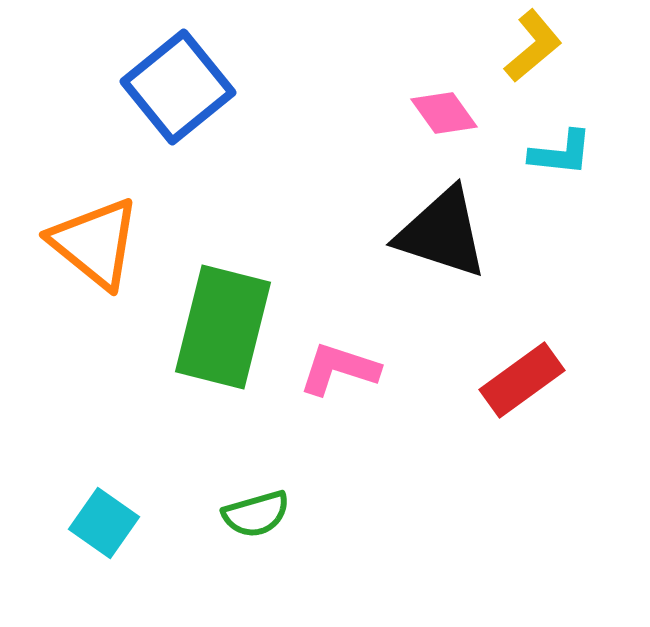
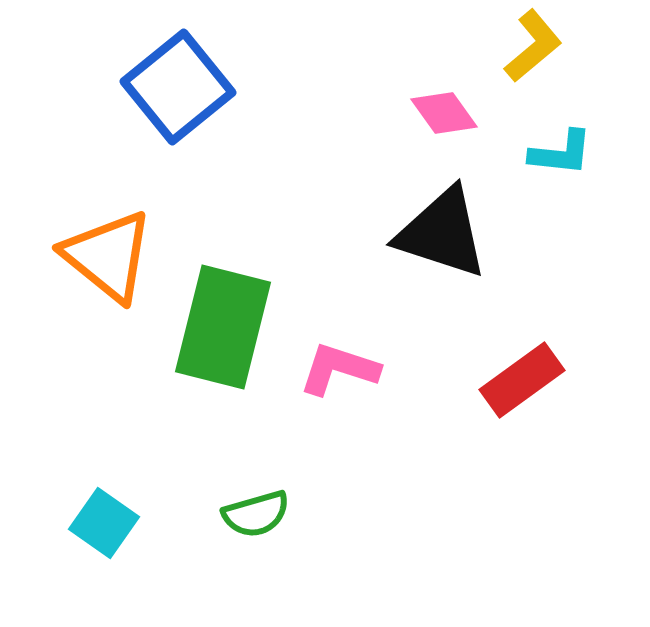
orange triangle: moved 13 px right, 13 px down
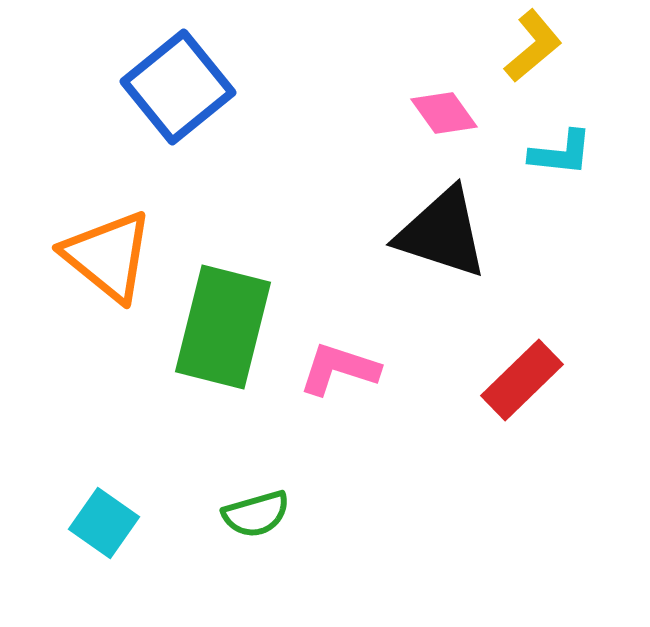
red rectangle: rotated 8 degrees counterclockwise
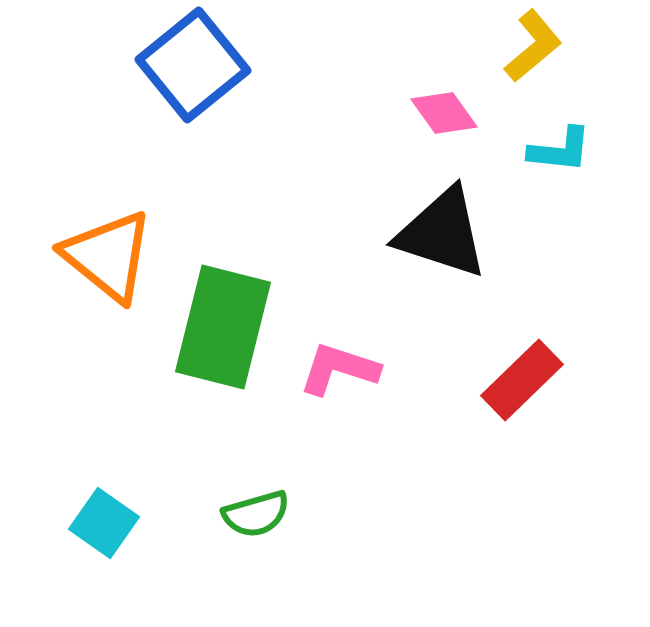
blue square: moved 15 px right, 22 px up
cyan L-shape: moved 1 px left, 3 px up
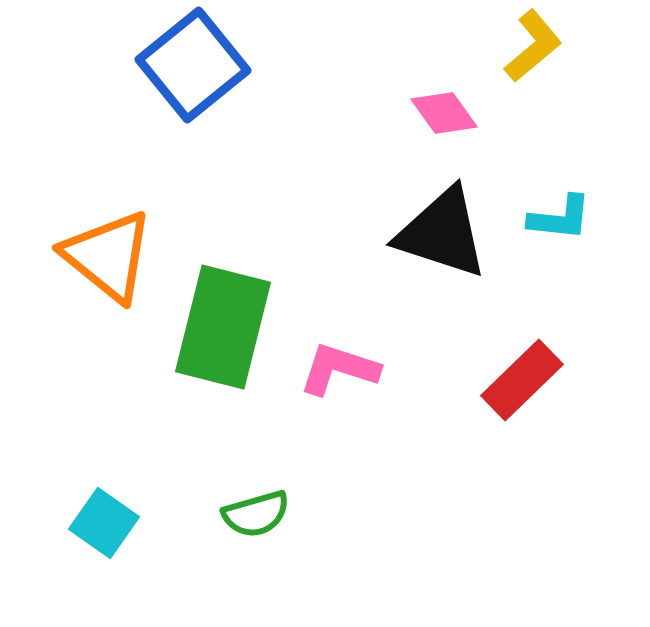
cyan L-shape: moved 68 px down
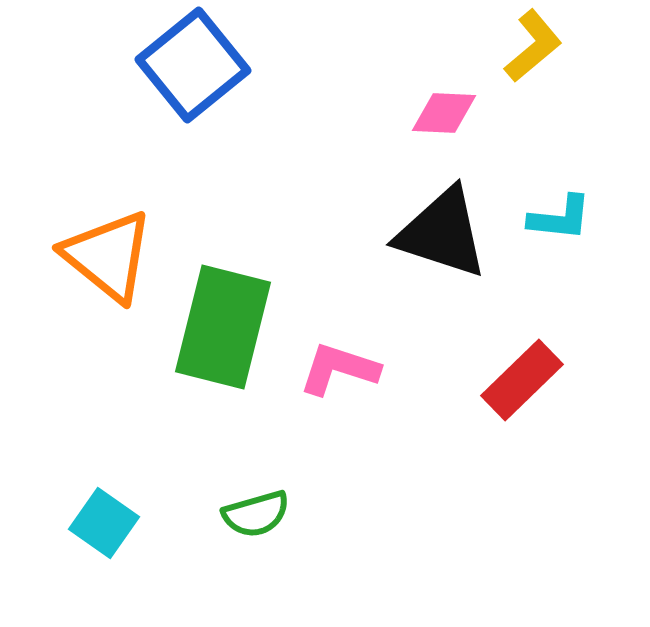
pink diamond: rotated 52 degrees counterclockwise
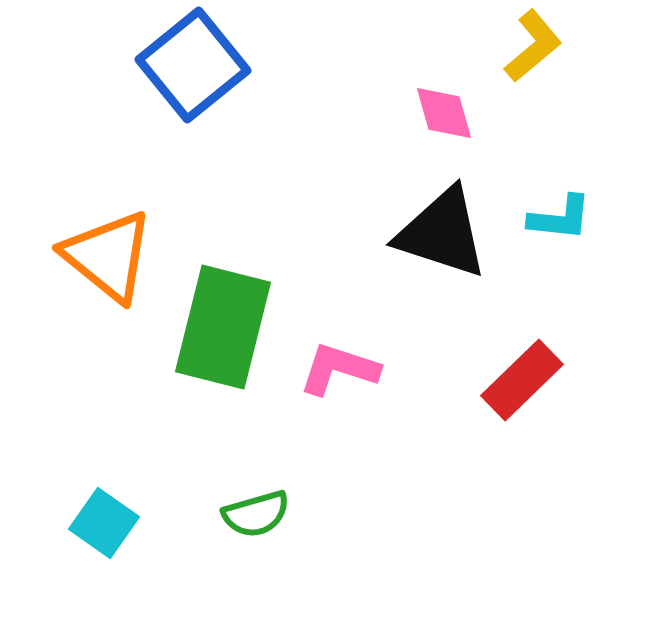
pink diamond: rotated 72 degrees clockwise
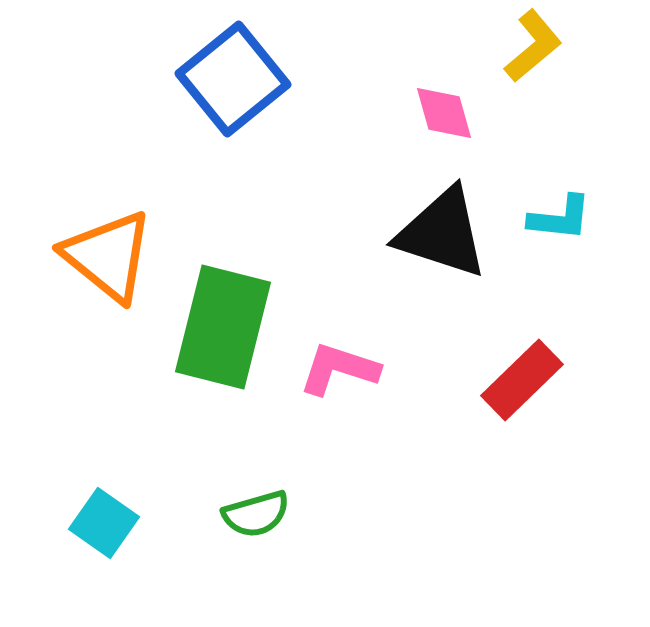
blue square: moved 40 px right, 14 px down
